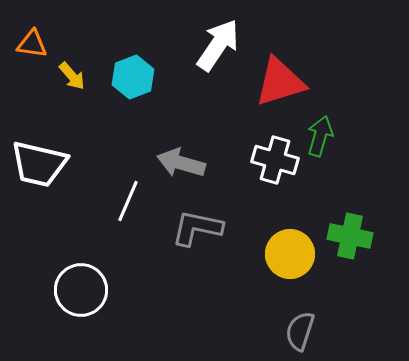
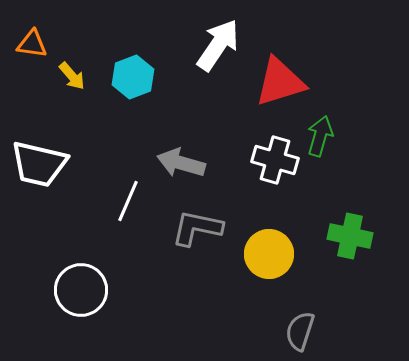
yellow circle: moved 21 px left
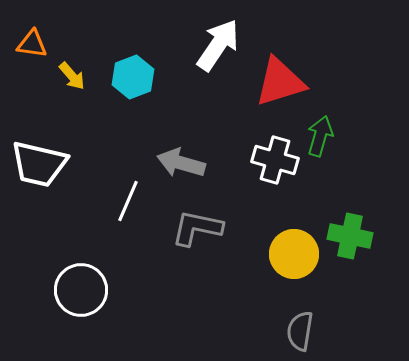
yellow circle: moved 25 px right
gray semicircle: rotated 9 degrees counterclockwise
